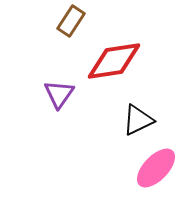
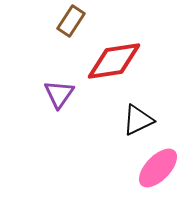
pink ellipse: moved 2 px right
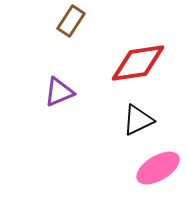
red diamond: moved 24 px right, 2 px down
purple triangle: moved 2 px up; rotated 32 degrees clockwise
pink ellipse: rotated 15 degrees clockwise
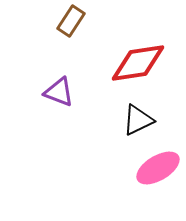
purple triangle: rotated 44 degrees clockwise
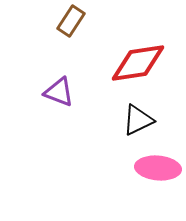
pink ellipse: rotated 36 degrees clockwise
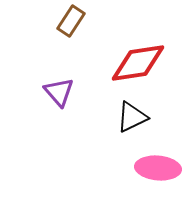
purple triangle: rotated 28 degrees clockwise
black triangle: moved 6 px left, 3 px up
